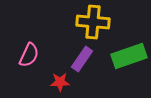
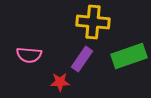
pink semicircle: rotated 70 degrees clockwise
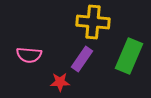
green rectangle: rotated 48 degrees counterclockwise
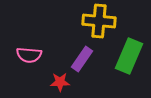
yellow cross: moved 6 px right, 1 px up
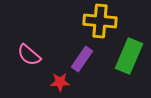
yellow cross: moved 1 px right
pink semicircle: rotated 35 degrees clockwise
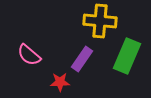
green rectangle: moved 2 px left
